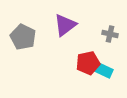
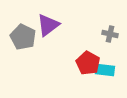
purple triangle: moved 17 px left
red pentagon: rotated 30 degrees counterclockwise
cyan rectangle: moved 2 px right; rotated 18 degrees counterclockwise
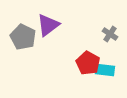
gray cross: rotated 21 degrees clockwise
